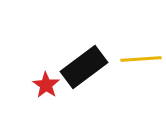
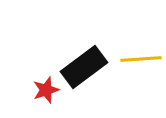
red star: moved 5 px down; rotated 20 degrees clockwise
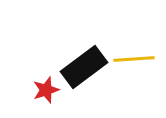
yellow line: moved 7 px left
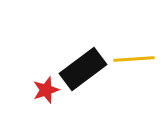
black rectangle: moved 1 px left, 2 px down
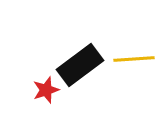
black rectangle: moved 3 px left, 4 px up
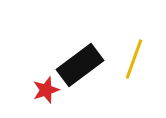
yellow line: rotated 66 degrees counterclockwise
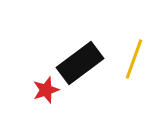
black rectangle: moved 2 px up
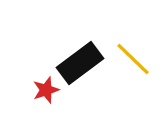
yellow line: moved 1 px left; rotated 66 degrees counterclockwise
